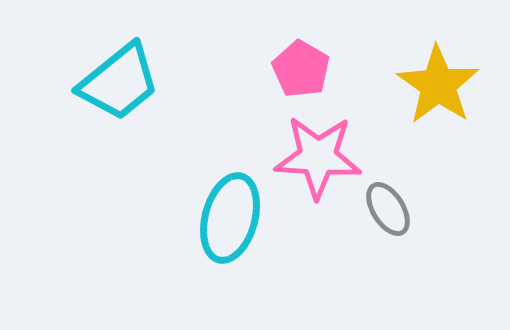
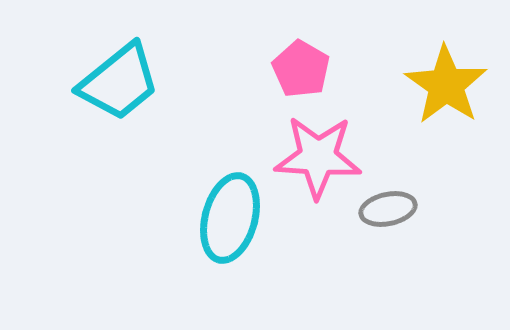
yellow star: moved 8 px right
gray ellipse: rotated 70 degrees counterclockwise
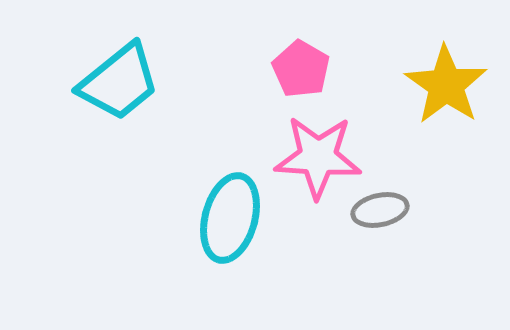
gray ellipse: moved 8 px left, 1 px down
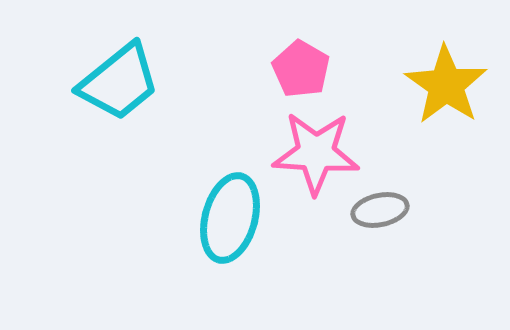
pink star: moved 2 px left, 4 px up
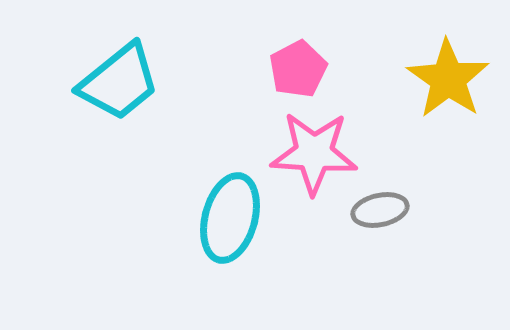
pink pentagon: moved 3 px left; rotated 14 degrees clockwise
yellow star: moved 2 px right, 6 px up
pink star: moved 2 px left
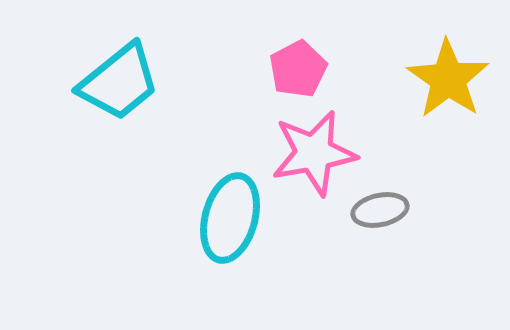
pink star: rotated 14 degrees counterclockwise
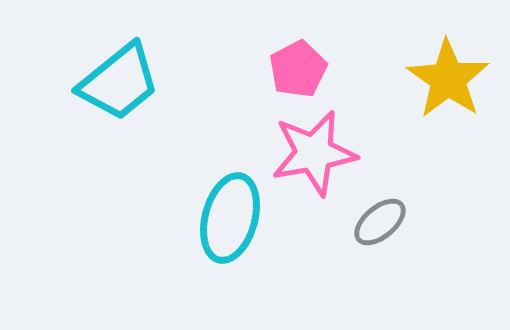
gray ellipse: moved 12 px down; rotated 28 degrees counterclockwise
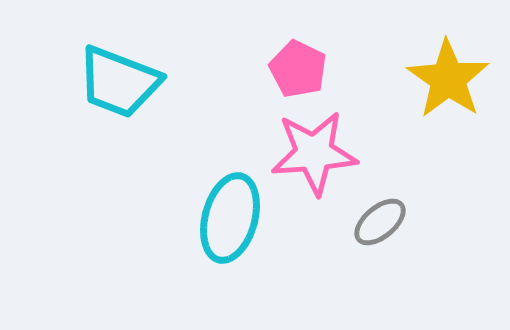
pink pentagon: rotated 18 degrees counterclockwise
cyan trapezoid: rotated 60 degrees clockwise
pink star: rotated 6 degrees clockwise
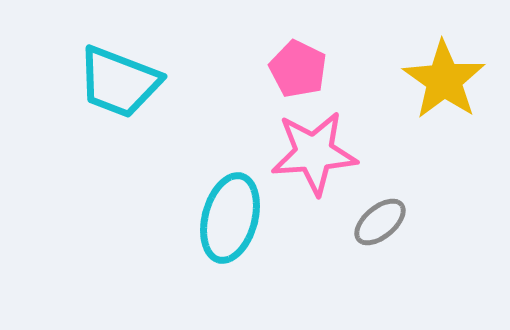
yellow star: moved 4 px left, 1 px down
